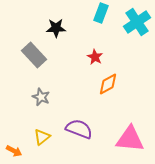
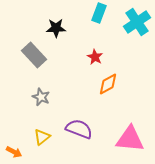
cyan rectangle: moved 2 px left
orange arrow: moved 1 px down
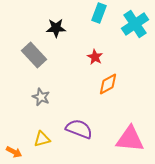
cyan cross: moved 2 px left, 2 px down
yellow triangle: moved 2 px down; rotated 24 degrees clockwise
